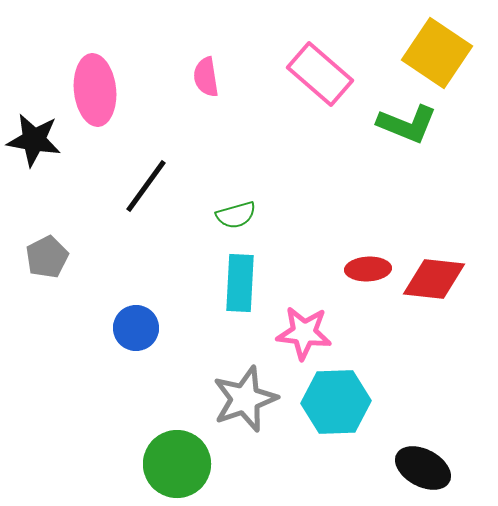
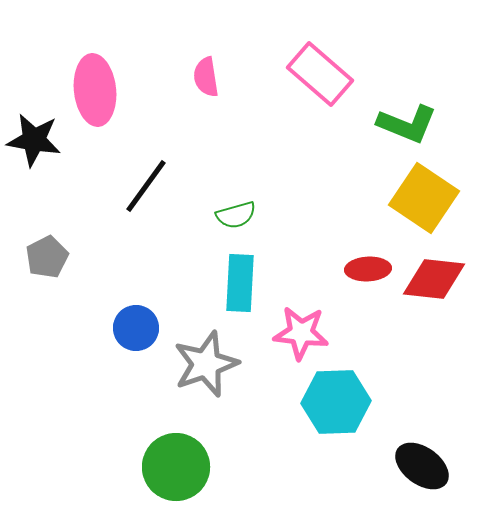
yellow square: moved 13 px left, 145 px down
pink star: moved 3 px left
gray star: moved 39 px left, 35 px up
green circle: moved 1 px left, 3 px down
black ellipse: moved 1 px left, 2 px up; rotated 8 degrees clockwise
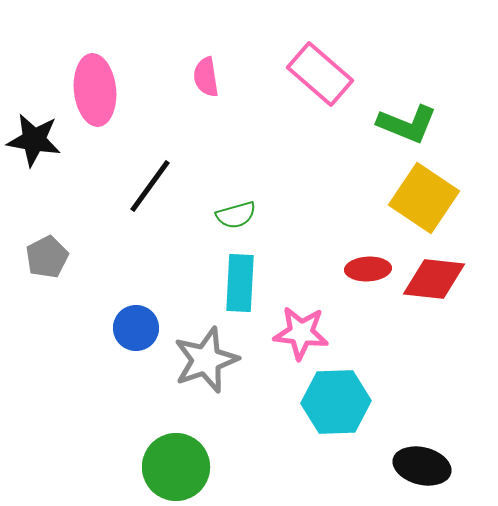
black line: moved 4 px right
gray star: moved 4 px up
black ellipse: rotated 22 degrees counterclockwise
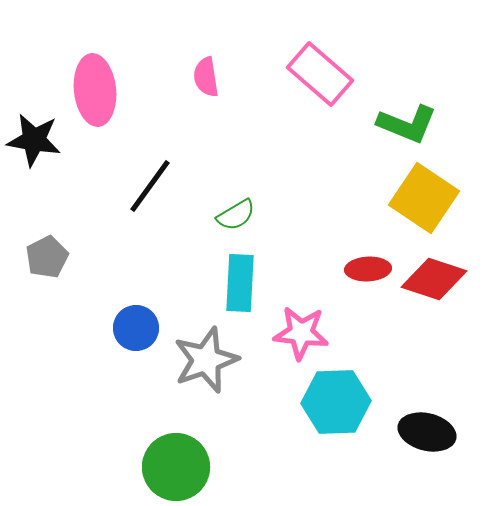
green semicircle: rotated 15 degrees counterclockwise
red diamond: rotated 12 degrees clockwise
black ellipse: moved 5 px right, 34 px up
